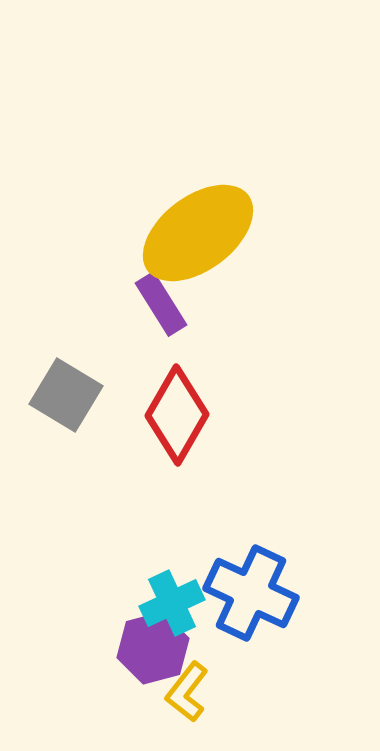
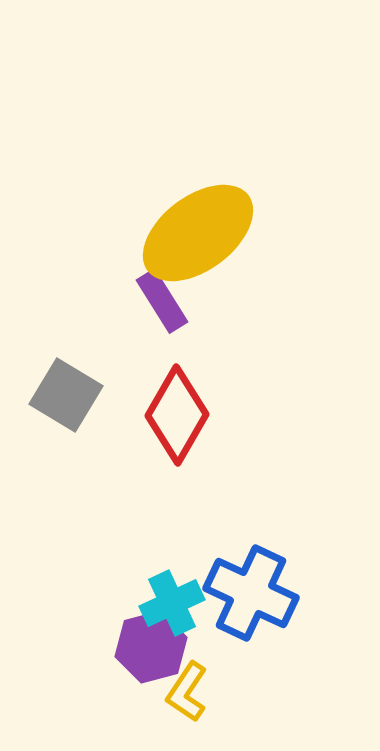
purple rectangle: moved 1 px right, 3 px up
purple hexagon: moved 2 px left, 1 px up
yellow L-shape: rotated 4 degrees counterclockwise
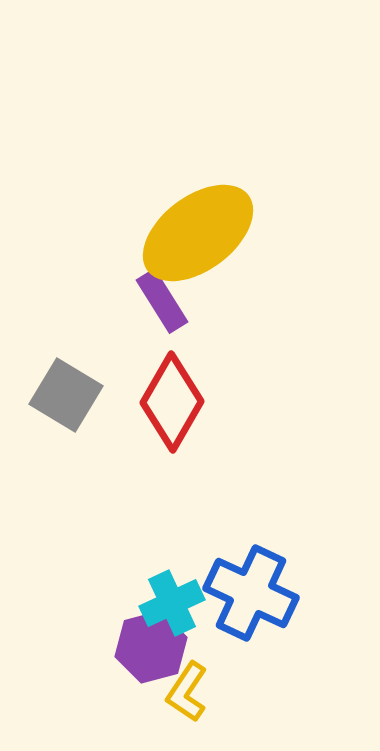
red diamond: moved 5 px left, 13 px up
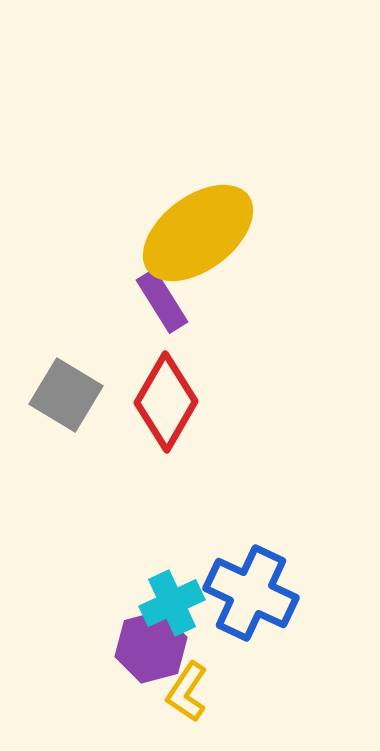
red diamond: moved 6 px left
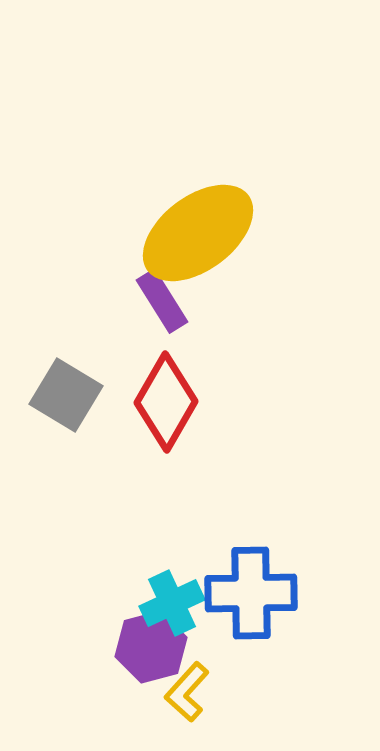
blue cross: rotated 26 degrees counterclockwise
yellow L-shape: rotated 8 degrees clockwise
